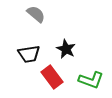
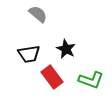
gray semicircle: moved 2 px right
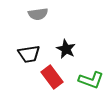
gray semicircle: rotated 132 degrees clockwise
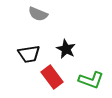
gray semicircle: rotated 30 degrees clockwise
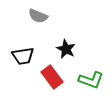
gray semicircle: moved 2 px down
black trapezoid: moved 6 px left, 2 px down
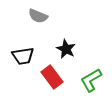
green L-shape: rotated 130 degrees clockwise
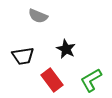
red rectangle: moved 3 px down
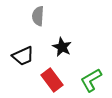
gray semicircle: rotated 72 degrees clockwise
black star: moved 4 px left, 2 px up
black trapezoid: rotated 15 degrees counterclockwise
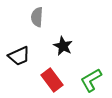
gray semicircle: moved 1 px left, 1 px down
black star: moved 1 px right, 1 px up
black trapezoid: moved 4 px left
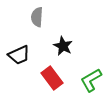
black trapezoid: moved 1 px up
red rectangle: moved 2 px up
